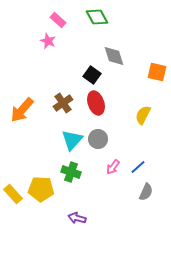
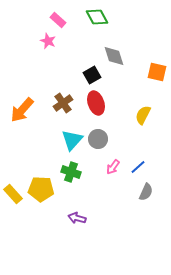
black square: rotated 24 degrees clockwise
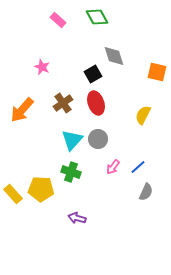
pink star: moved 6 px left, 26 px down
black square: moved 1 px right, 1 px up
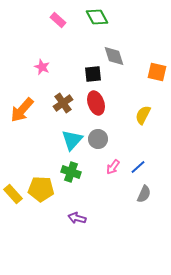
black square: rotated 24 degrees clockwise
gray semicircle: moved 2 px left, 2 px down
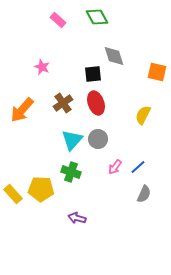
pink arrow: moved 2 px right
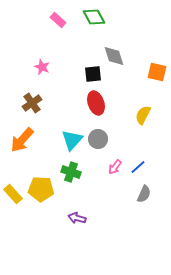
green diamond: moved 3 px left
brown cross: moved 31 px left
orange arrow: moved 30 px down
